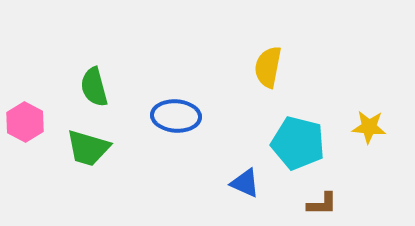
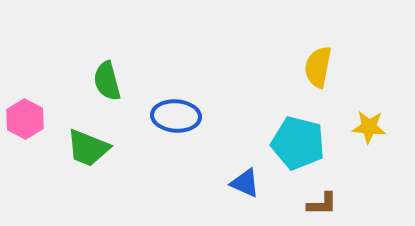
yellow semicircle: moved 50 px right
green semicircle: moved 13 px right, 6 px up
pink hexagon: moved 3 px up
green trapezoid: rotated 6 degrees clockwise
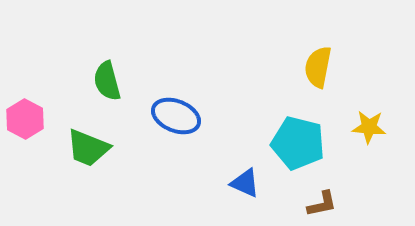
blue ellipse: rotated 18 degrees clockwise
brown L-shape: rotated 12 degrees counterclockwise
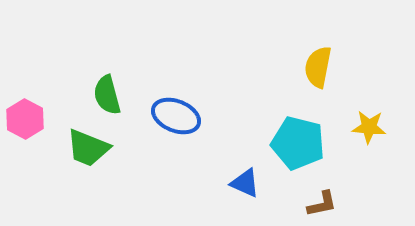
green semicircle: moved 14 px down
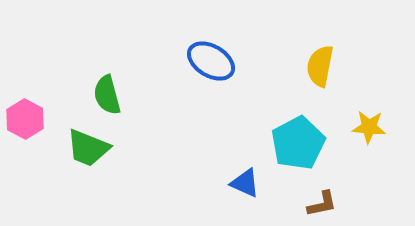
yellow semicircle: moved 2 px right, 1 px up
blue ellipse: moved 35 px right, 55 px up; rotated 9 degrees clockwise
cyan pentagon: rotated 30 degrees clockwise
